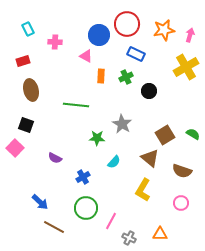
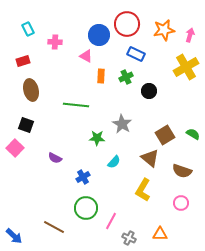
blue arrow: moved 26 px left, 34 px down
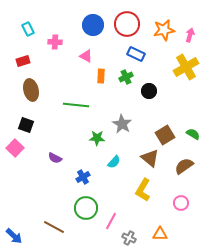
blue circle: moved 6 px left, 10 px up
brown semicircle: moved 2 px right, 5 px up; rotated 126 degrees clockwise
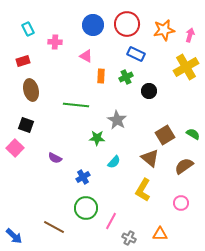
gray star: moved 5 px left, 4 px up
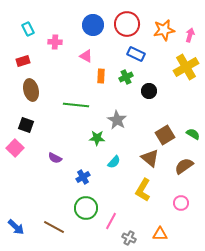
blue arrow: moved 2 px right, 9 px up
